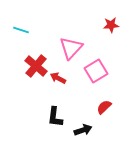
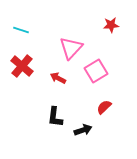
red cross: moved 14 px left
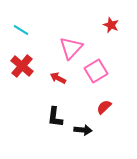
red star: rotated 28 degrees clockwise
cyan line: rotated 14 degrees clockwise
black arrow: rotated 24 degrees clockwise
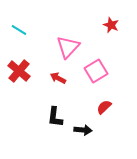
cyan line: moved 2 px left
pink triangle: moved 3 px left, 1 px up
red cross: moved 3 px left, 5 px down
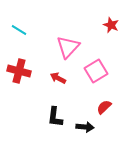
red cross: rotated 25 degrees counterclockwise
black arrow: moved 2 px right, 3 px up
